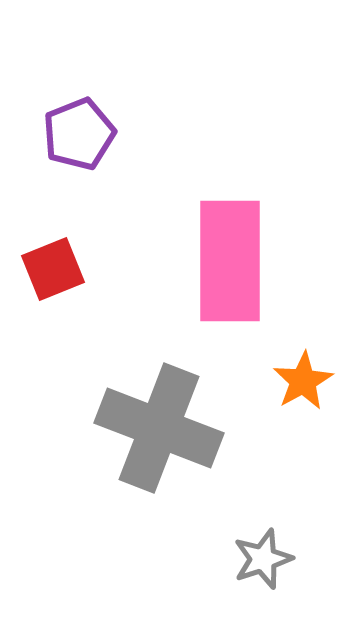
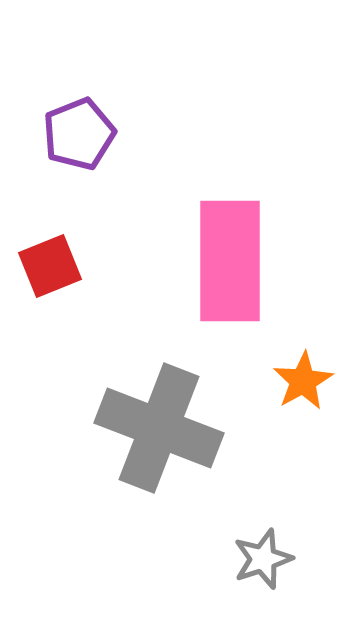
red square: moved 3 px left, 3 px up
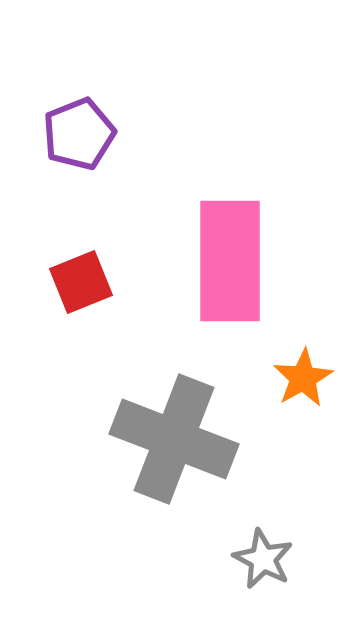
red square: moved 31 px right, 16 px down
orange star: moved 3 px up
gray cross: moved 15 px right, 11 px down
gray star: rotated 26 degrees counterclockwise
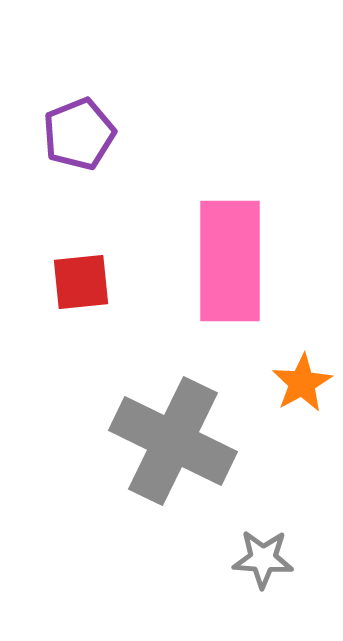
red square: rotated 16 degrees clockwise
orange star: moved 1 px left, 5 px down
gray cross: moved 1 px left, 2 px down; rotated 5 degrees clockwise
gray star: rotated 24 degrees counterclockwise
